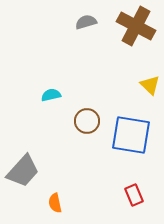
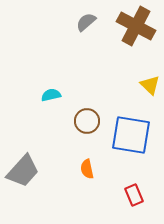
gray semicircle: rotated 25 degrees counterclockwise
orange semicircle: moved 32 px right, 34 px up
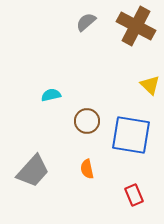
gray trapezoid: moved 10 px right
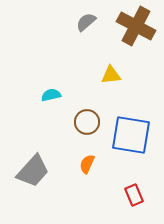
yellow triangle: moved 39 px left, 10 px up; rotated 50 degrees counterclockwise
brown circle: moved 1 px down
orange semicircle: moved 5 px up; rotated 36 degrees clockwise
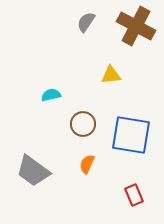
gray semicircle: rotated 15 degrees counterclockwise
brown circle: moved 4 px left, 2 px down
gray trapezoid: rotated 84 degrees clockwise
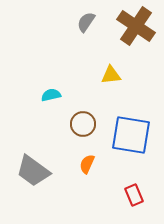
brown cross: rotated 6 degrees clockwise
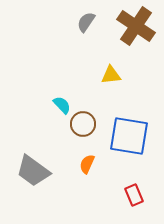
cyan semicircle: moved 11 px right, 10 px down; rotated 60 degrees clockwise
blue square: moved 2 px left, 1 px down
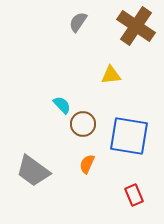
gray semicircle: moved 8 px left
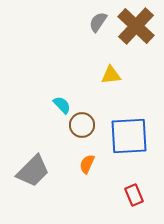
gray semicircle: moved 20 px right
brown cross: rotated 9 degrees clockwise
brown circle: moved 1 px left, 1 px down
blue square: rotated 12 degrees counterclockwise
gray trapezoid: rotated 81 degrees counterclockwise
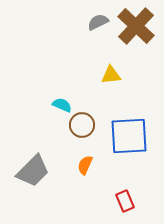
gray semicircle: rotated 30 degrees clockwise
cyan semicircle: rotated 24 degrees counterclockwise
orange semicircle: moved 2 px left, 1 px down
red rectangle: moved 9 px left, 6 px down
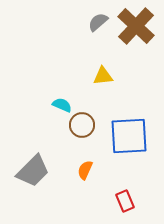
gray semicircle: rotated 15 degrees counterclockwise
yellow triangle: moved 8 px left, 1 px down
orange semicircle: moved 5 px down
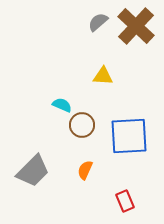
yellow triangle: rotated 10 degrees clockwise
